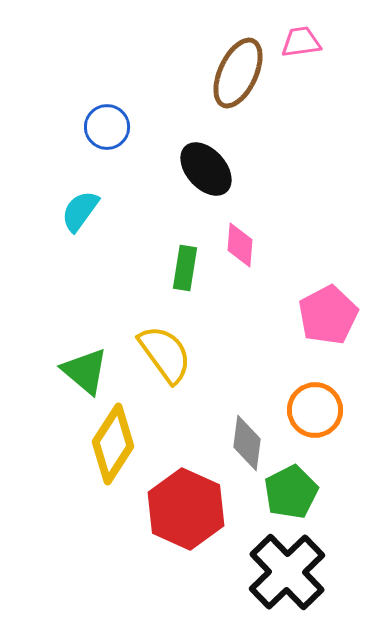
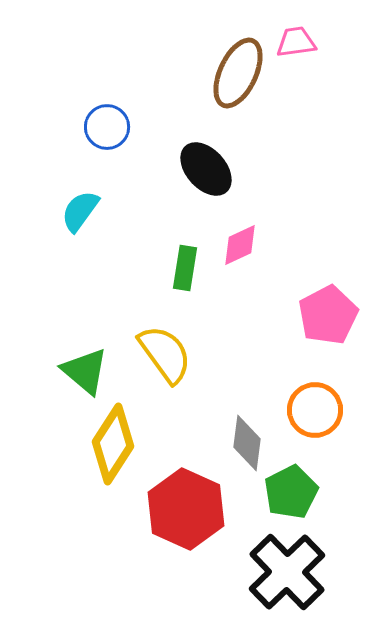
pink trapezoid: moved 5 px left
pink diamond: rotated 60 degrees clockwise
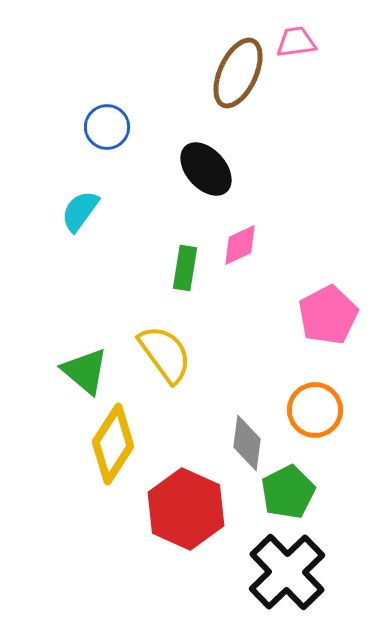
green pentagon: moved 3 px left
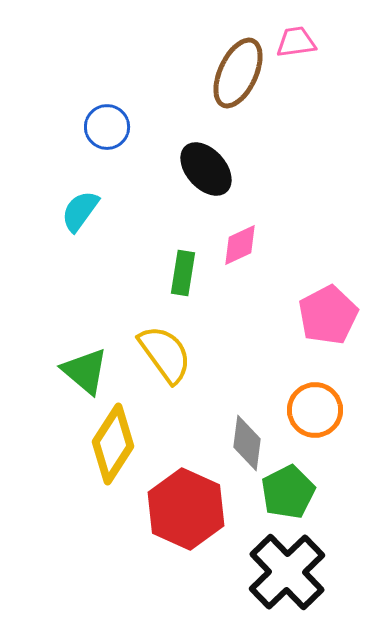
green rectangle: moved 2 px left, 5 px down
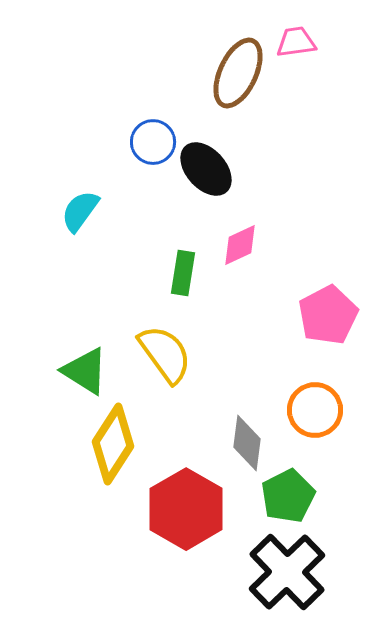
blue circle: moved 46 px right, 15 px down
green triangle: rotated 8 degrees counterclockwise
green pentagon: moved 4 px down
red hexagon: rotated 6 degrees clockwise
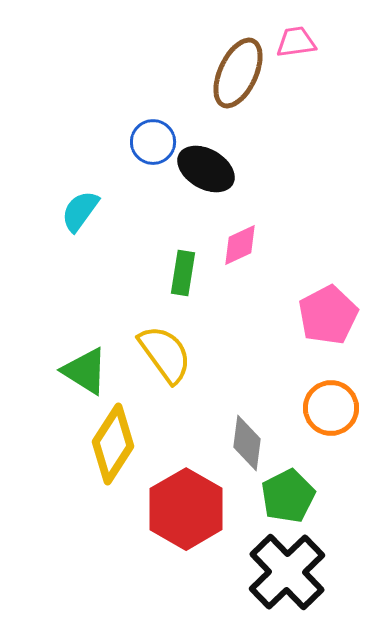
black ellipse: rotated 18 degrees counterclockwise
orange circle: moved 16 px right, 2 px up
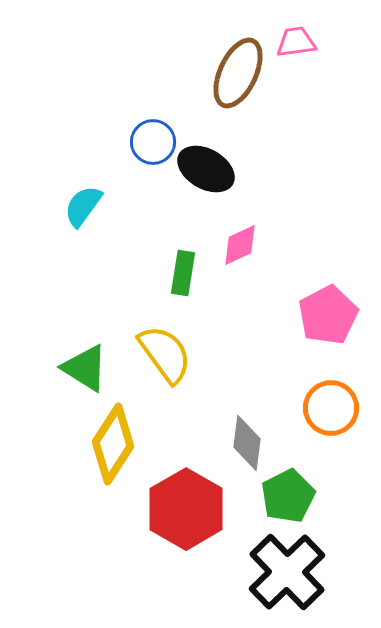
cyan semicircle: moved 3 px right, 5 px up
green triangle: moved 3 px up
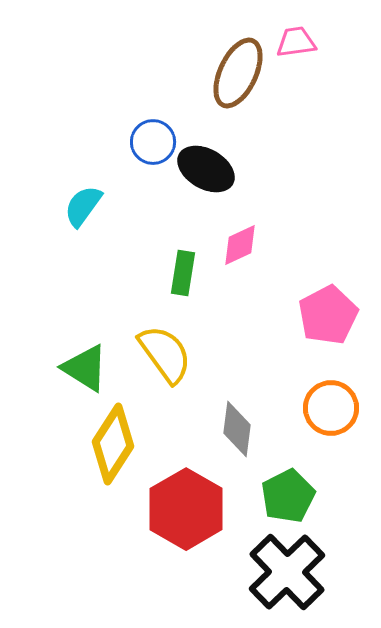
gray diamond: moved 10 px left, 14 px up
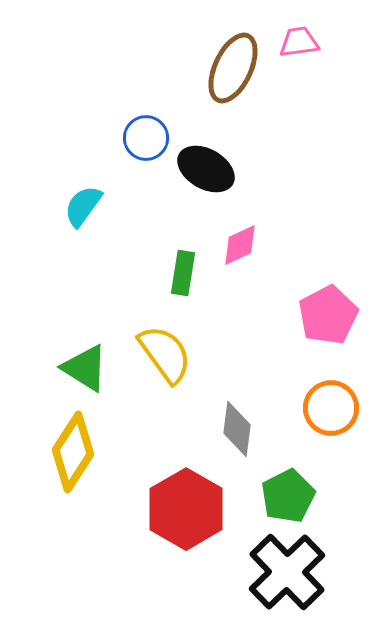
pink trapezoid: moved 3 px right
brown ellipse: moved 5 px left, 5 px up
blue circle: moved 7 px left, 4 px up
yellow diamond: moved 40 px left, 8 px down
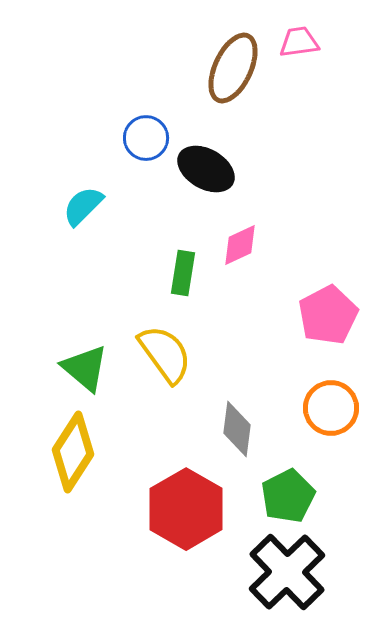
cyan semicircle: rotated 9 degrees clockwise
green triangle: rotated 8 degrees clockwise
